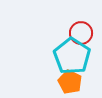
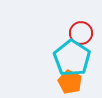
cyan pentagon: moved 2 px down
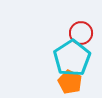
cyan pentagon: rotated 6 degrees clockwise
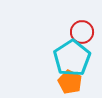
red circle: moved 1 px right, 1 px up
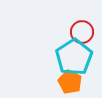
cyan pentagon: moved 2 px right, 1 px up
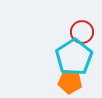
orange pentagon: rotated 20 degrees counterclockwise
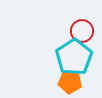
red circle: moved 1 px up
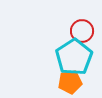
orange pentagon: rotated 15 degrees counterclockwise
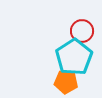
orange pentagon: moved 4 px left; rotated 15 degrees clockwise
